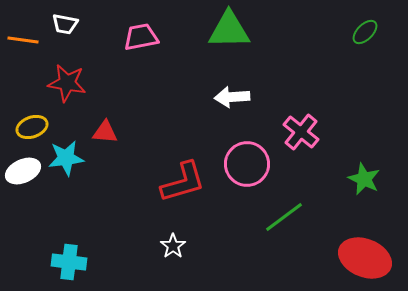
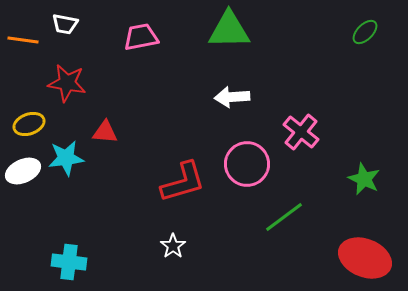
yellow ellipse: moved 3 px left, 3 px up
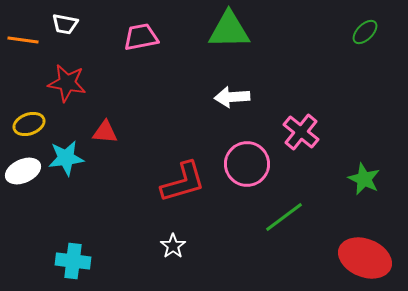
cyan cross: moved 4 px right, 1 px up
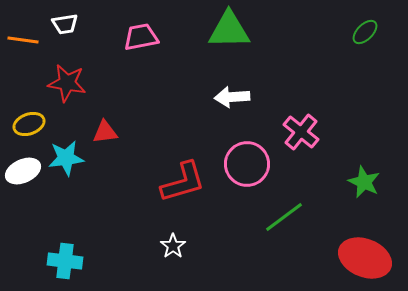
white trapezoid: rotated 20 degrees counterclockwise
red triangle: rotated 12 degrees counterclockwise
green star: moved 3 px down
cyan cross: moved 8 px left
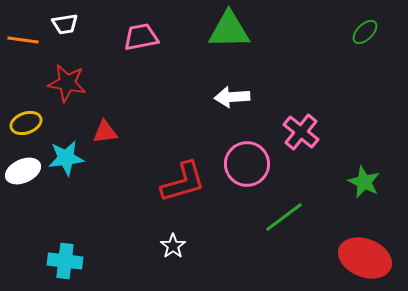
yellow ellipse: moved 3 px left, 1 px up
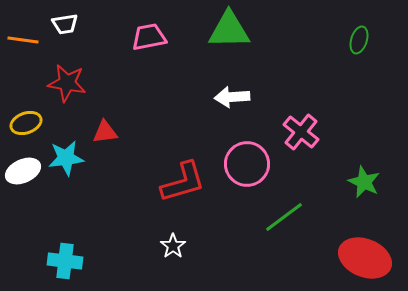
green ellipse: moved 6 px left, 8 px down; rotated 28 degrees counterclockwise
pink trapezoid: moved 8 px right
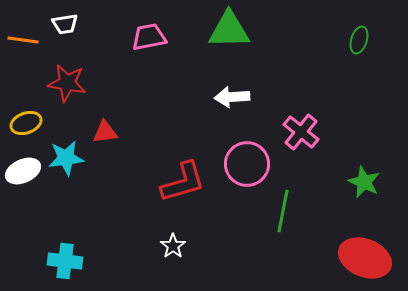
green line: moved 1 px left, 6 px up; rotated 42 degrees counterclockwise
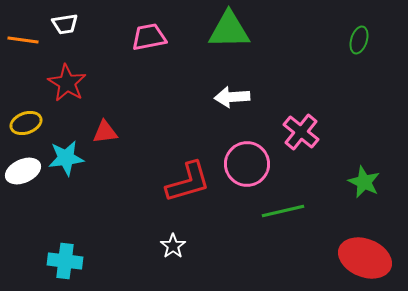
red star: rotated 21 degrees clockwise
red L-shape: moved 5 px right
green line: rotated 66 degrees clockwise
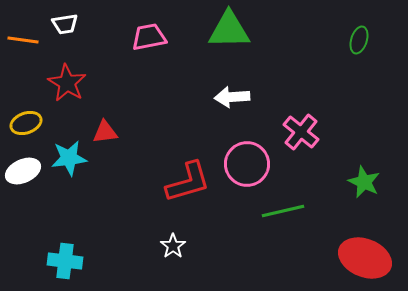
cyan star: moved 3 px right
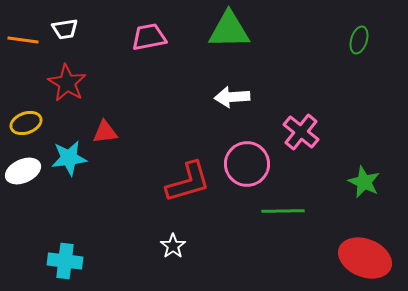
white trapezoid: moved 5 px down
green line: rotated 12 degrees clockwise
